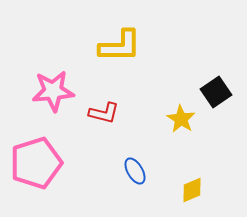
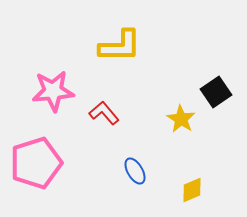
red L-shape: rotated 144 degrees counterclockwise
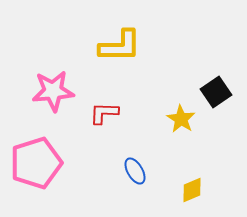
red L-shape: rotated 48 degrees counterclockwise
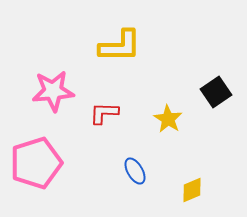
yellow star: moved 13 px left
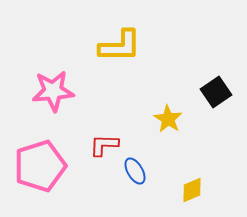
red L-shape: moved 32 px down
pink pentagon: moved 4 px right, 3 px down
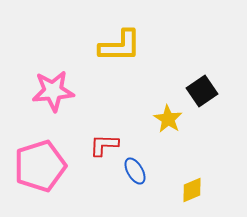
black square: moved 14 px left, 1 px up
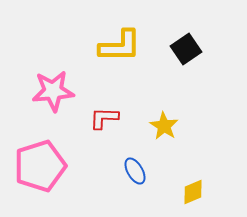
black square: moved 16 px left, 42 px up
yellow star: moved 4 px left, 7 px down
red L-shape: moved 27 px up
yellow diamond: moved 1 px right, 2 px down
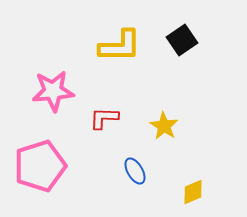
black square: moved 4 px left, 9 px up
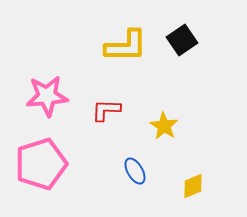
yellow L-shape: moved 6 px right
pink star: moved 6 px left, 5 px down
red L-shape: moved 2 px right, 8 px up
pink pentagon: moved 1 px right, 2 px up
yellow diamond: moved 6 px up
